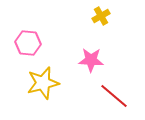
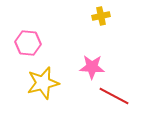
yellow cross: rotated 18 degrees clockwise
pink star: moved 1 px right, 7 px down
red line: rotated 12 degrees counterclockwise
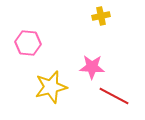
yellow star: moved 8 px right, 4 px down
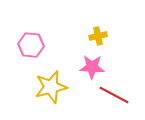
yellow cross: moved 3 px left, 20 px down
pink hexagon: moved 3 px right, 2 px down
red line: moved 1 px up
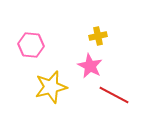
pink star: moved 2 px left, 1 px up; rotated 25 degrees clockwise
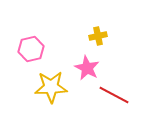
pink hexagon: moved 4 px down; rotated 20 degrees counterclockwise
pink star: moved 3 px left, 2 px down
yellow star: rotated 12 degrees clockwise
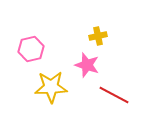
pink star: moved 3 px up; rotated 10 degrees counterclockwise
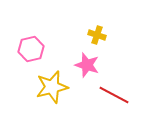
yellow cross: moved 1 px left, 1 px up; rotated 30 degrees clockwise
yellow star: moved 1 px right; rotated 12 degrees counterclockwise
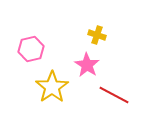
pink star: rotated 15 degrees clockwise
yellow star: rotated 20 degrees counterclockwise
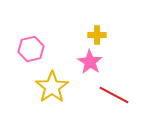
yellow cross: rotated 18 degrees counterclockwise
pink star: moved 3 px right, 3 px up
